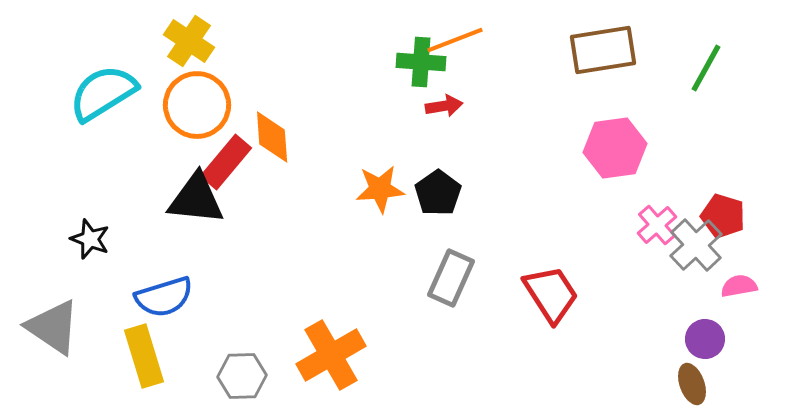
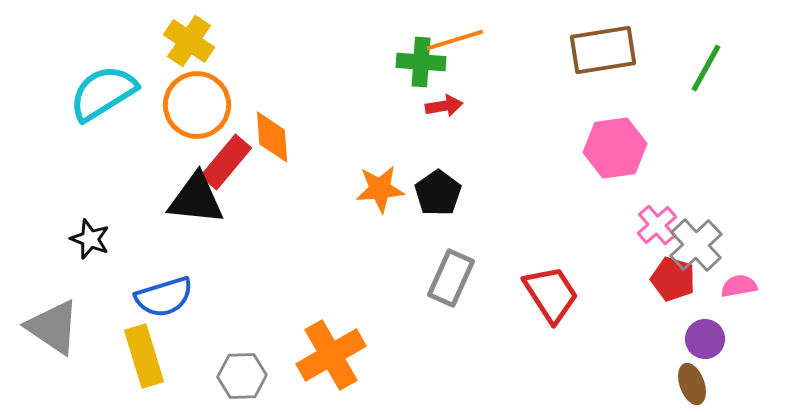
orange line: rotated 4 degrees clockwise
red pentagon: moved 50 px left, 63 px down
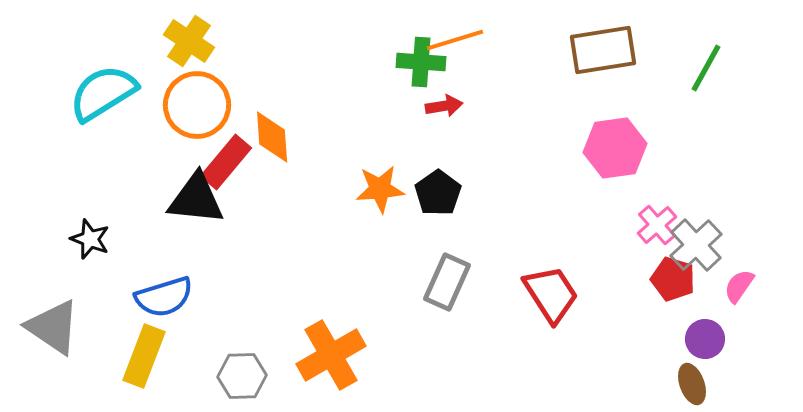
gray rectangle: moved 4 px left, 4 px down
pink semicircle: rotated 45 degrees counterclockwise
yellow rectangle: rotated 38 degrees clockwise
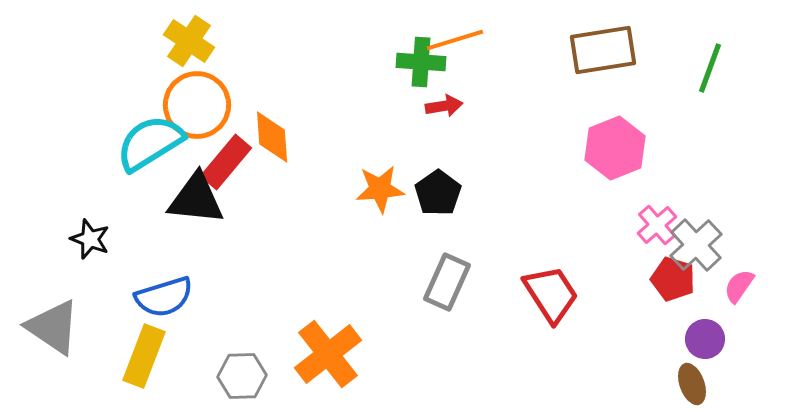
green line: moved 4 px right; rotated 9 degrees counterclockwise
cyan semicircle: moved 47 px right, 50 px down
pink hexagon: rotated 14 degrees counterclockwise
orange cross: moved 3 px left, 1 px up; rotated 8 degrees counterclockwise
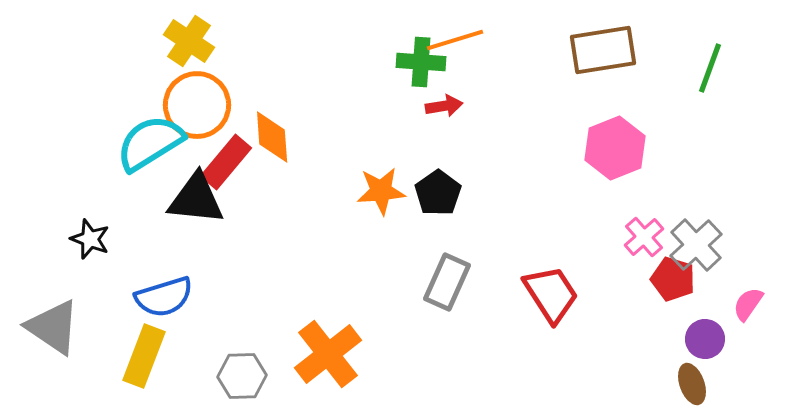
orange star: moved 1 px right, 2 px down
pink cross: moved 13 px left, 12 px down
pink semicircle: moved 9 px right, 18 px down
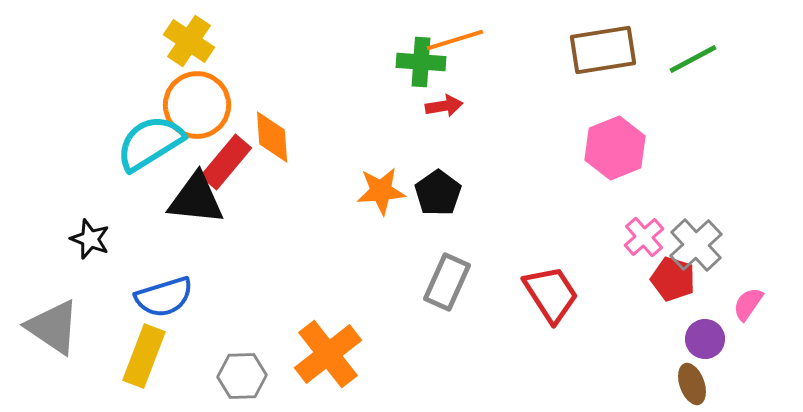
green line: moved 17 px left, 9 px up; rotated 42 degrees clockwise
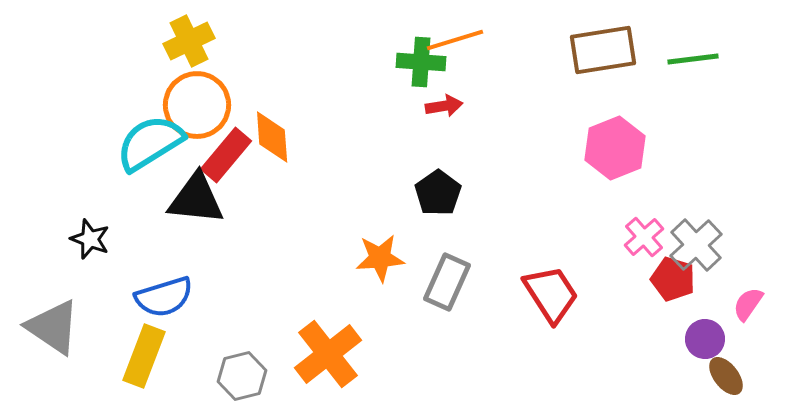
yellow cross: rotated 30 degrees clockwise
green line: rotated 21 degrees clockwise
red rectangle: moved 7 px up
orange star: moved 1 px left, 67 px down
gray hexagon: rotated 12 degrees counterclockwise
brown ellipse: moved 34 px right, 8 px up; rotated 18 degrees counterclockwise
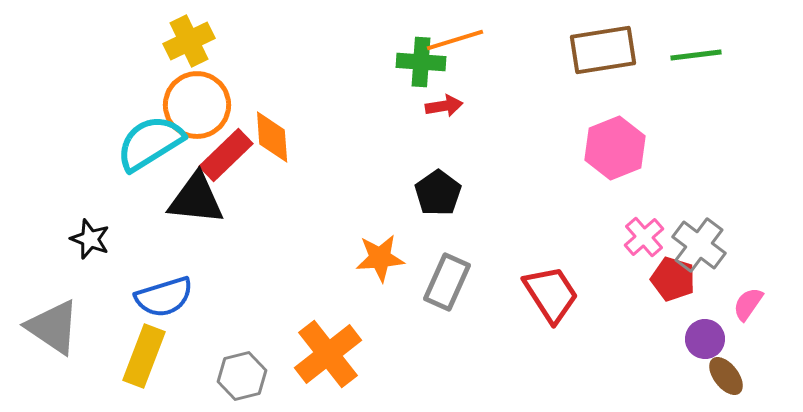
green line: moved 3 px right, 4 px up
red rectangle: rotated 6 degrees clockwise
gray cross: moved 3 px right; rotated 10 degrees counterclockwise
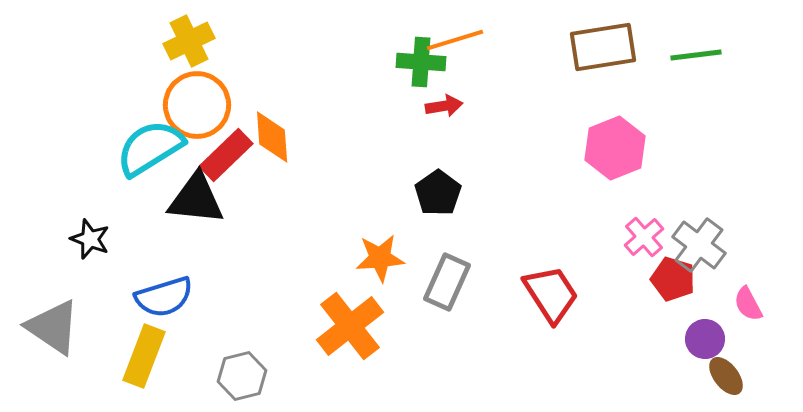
brown rectangle: moved 3 px up
cyan semicircle: moved 5 px down
pink semicircle: rotated 63 degrees counterclockwise
orange cross: moved 22 px right, 28 px up
